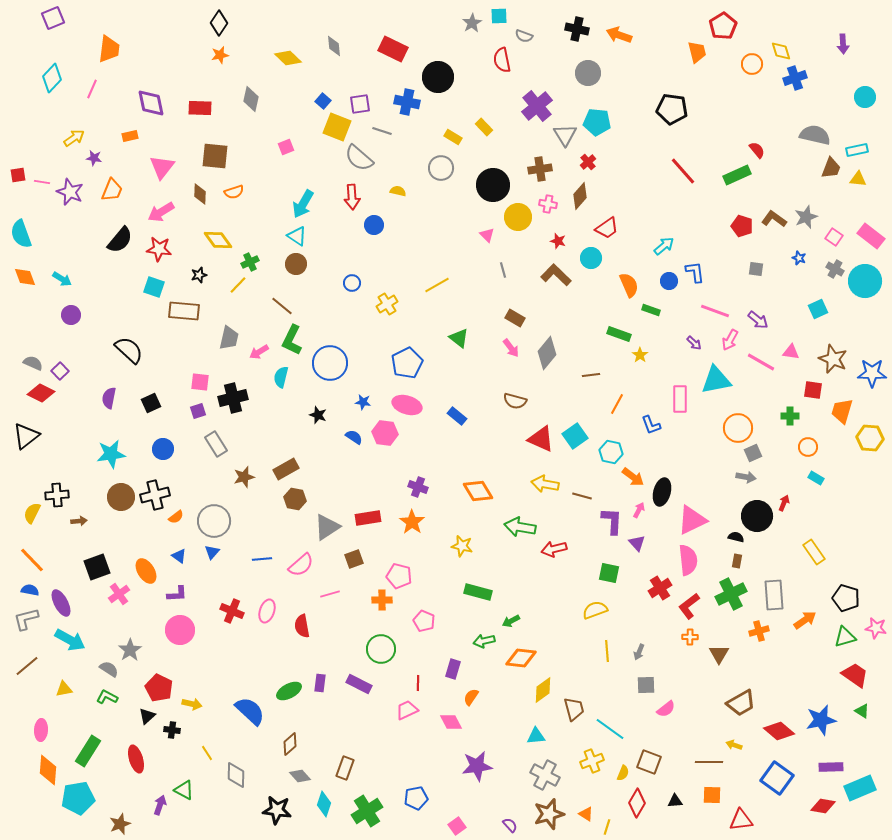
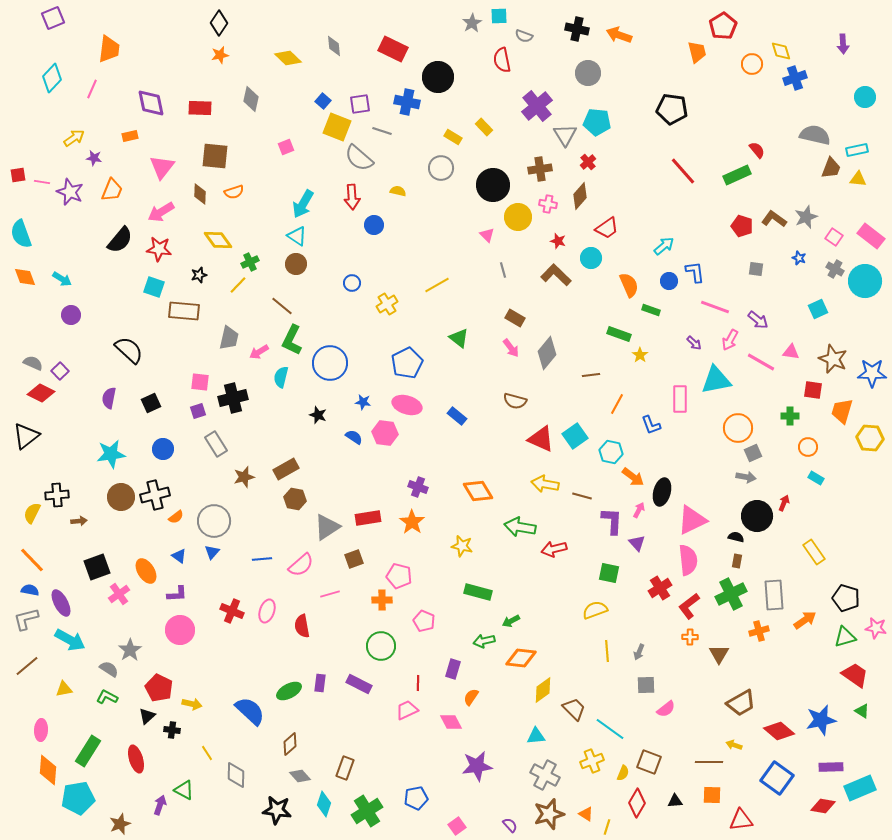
pink line at (715, 311): moved 4 px up
green circle at (381, 649): moved 3 px up
brown trapezoid at (574, 709): rotated 30 degrees counterclockwise
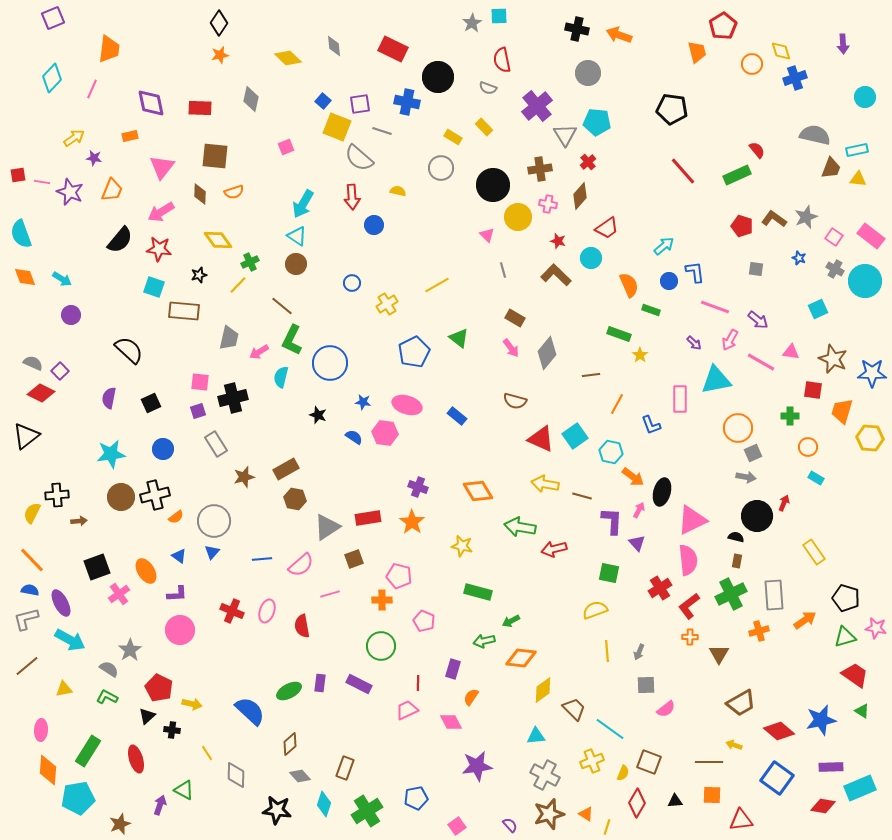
gray semicircle at (524, 36): moved 36 px left, 52 px down
blue pentagon at (407, 363): moved 7 px right, 11 px up
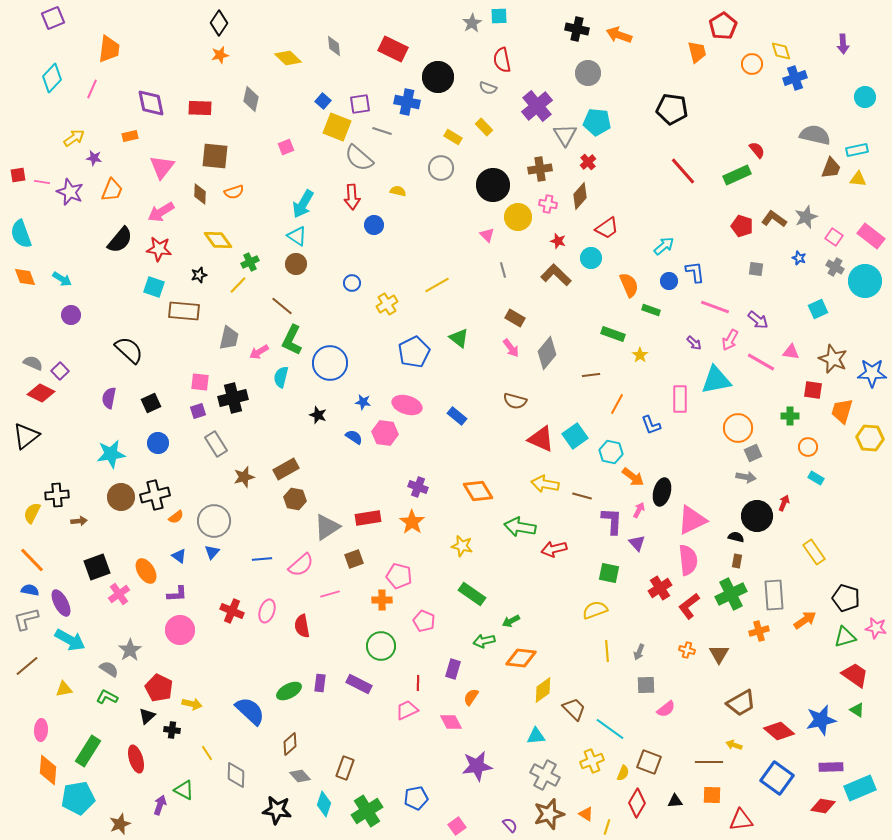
gray cross at (835, 269): moved 2 px up
green rectangle at (619, 334): moved 6 px left
blue circle at (163, 449): moved 5 px left, 6 px up
green rectangle at (478, 592): moved 6 px left, 2 px down; rotated 20 degrees clockwise
orange cross at (690, 637): moved 3 px left, 13 px down; rotated 14 degrees clockwise
green triangle at (862, 711): moved 5 px left, 1 px up
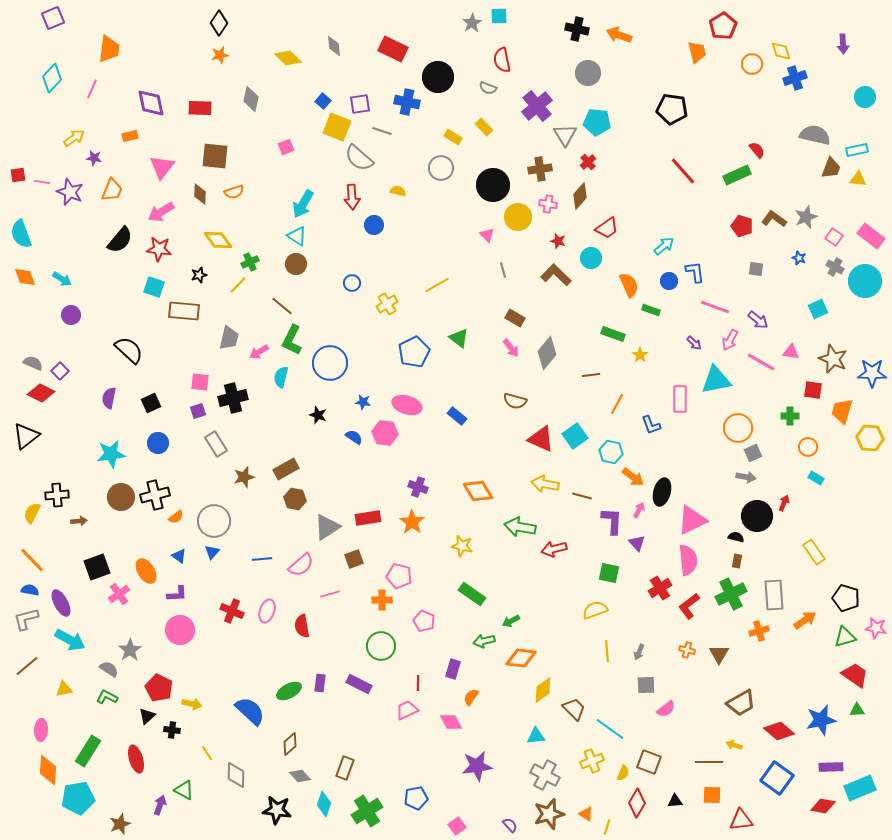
green triangle at (857, 710): rotated 35 degrees counterclockwise
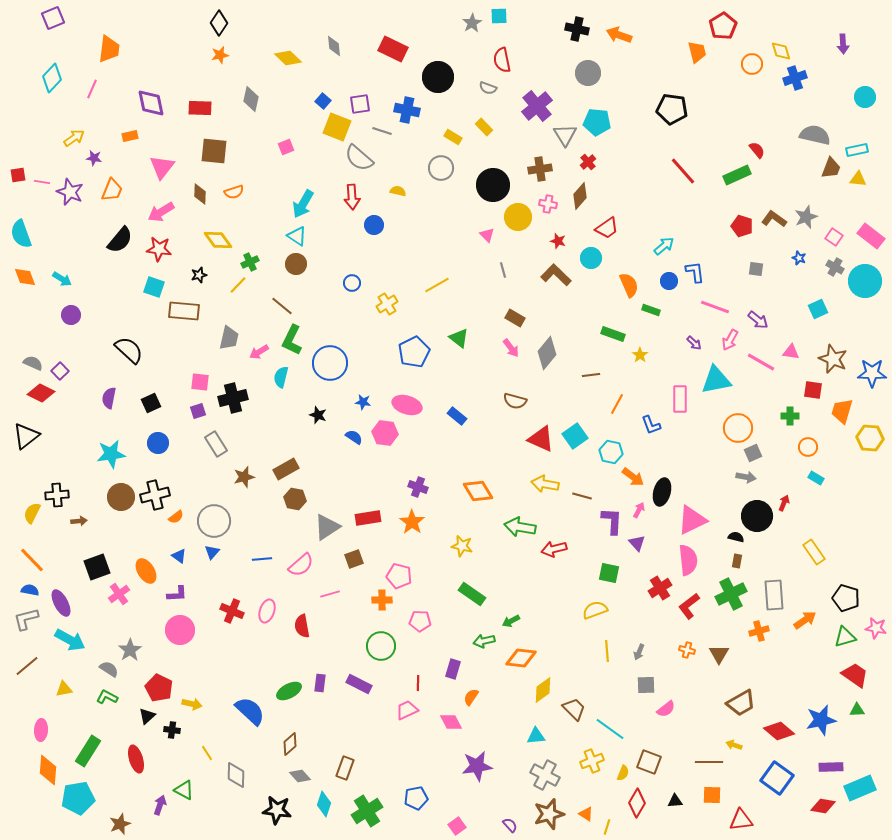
blue cross at (407, 102): moved 8 px down
brown square at (215, 156): moved 1 px left, 5 px up
pink pentagon at (424, 621): moved 4 px left; rotated 20 degrees counterclockwise
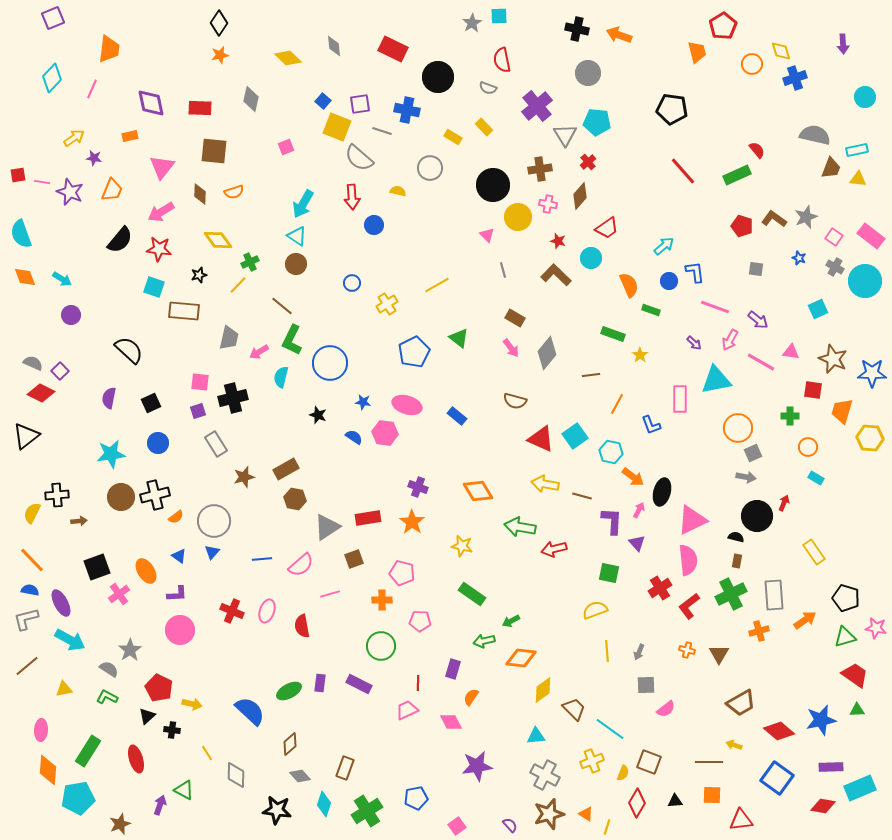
gray circle at (441, 168): moved 11 px left
pink pentagon at (399, 576): moved 3 px right, 3 px up
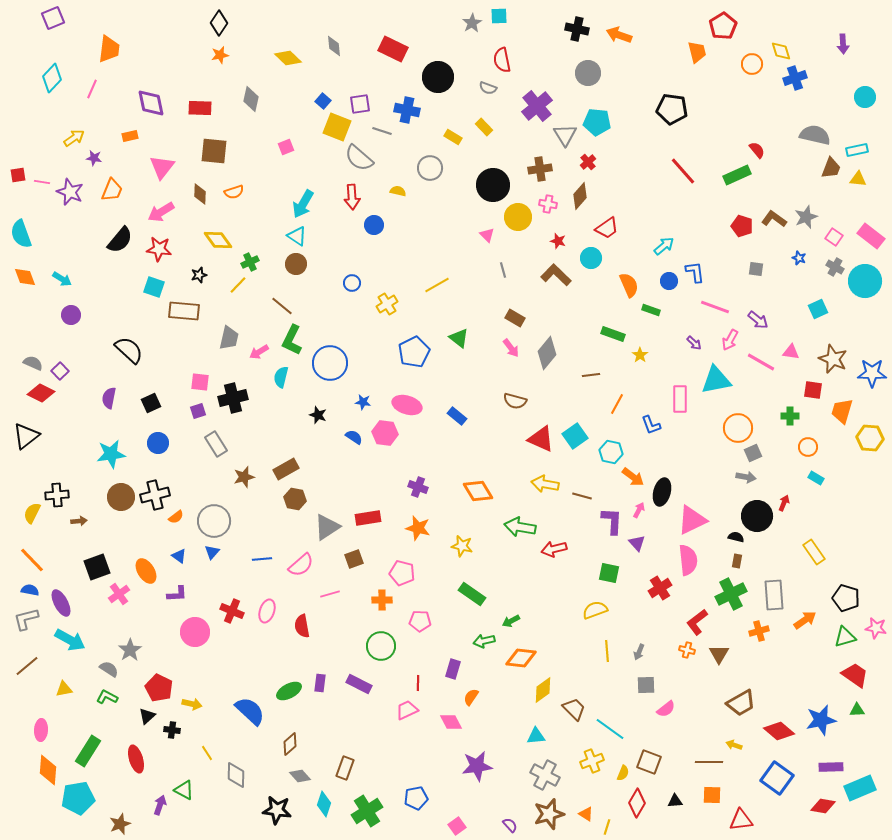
orange star at (412, 522): moved 6 px right, 6 px down; rotated 20 degrees counterclockwise
red L-shape at (689, 606): moved 8 px right, 16 px down
pink circle at (180, 630): moved 15 px right, 2 px down
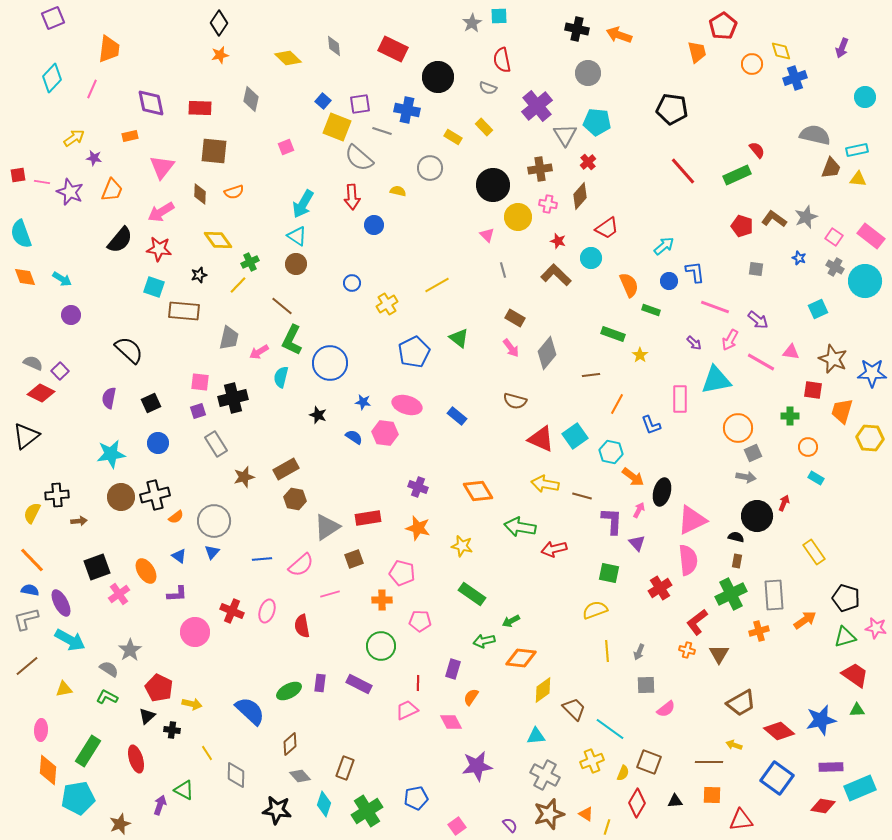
purple arrow at (843, 44): moved 1 px left, 4 px down; rotated 24 degrees clockwise
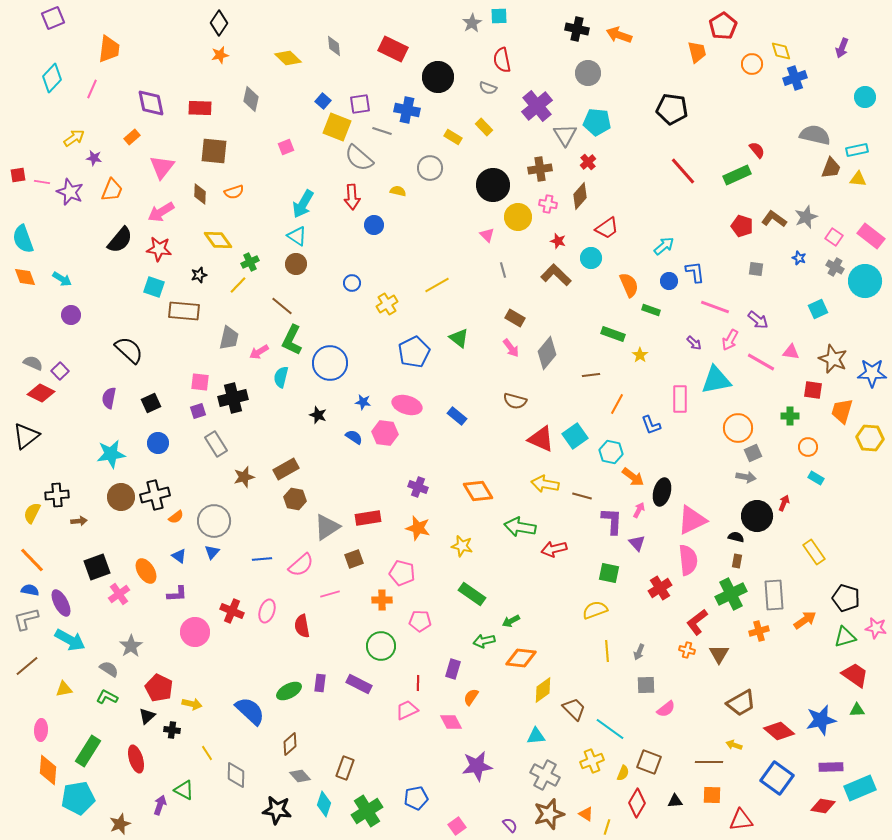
orange rectangle at (130, 136): moved 2 px right, 1 px down; rotated 28 degrees counterclockwise
cyan semicircle at (21, 234): moved 2 px right, 5 px down
gray star at (130, 650): moved 1 px right, 4 px up
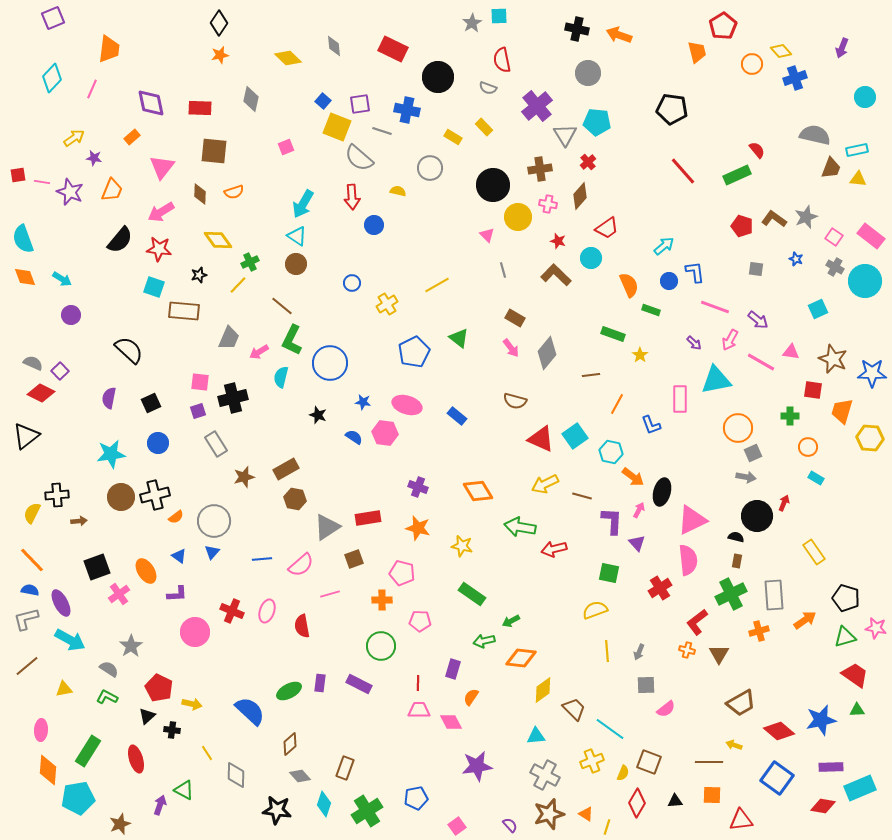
yellow diamond at (781, 51): rotated 25 degrees counterclockwise
blue star at (799, 258): moved 3 px left, 1 px down
gray trapezoid at (229, 338): rotated 10 degrees clockwise
yellow arrow at (545, 484): rotated 36 degrees counterclockwise
pink trapezoid at (407, 710): moved 12 px right; rotated 25 degrees clockwise
